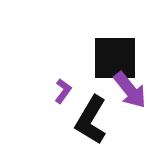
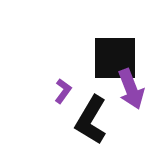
purple arrow: moved 1 px right, 1 px up; rotated 18 degrees clockwise
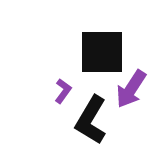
black square: moved 13 px left, 6 px up
purple arrow: rotated 54 degrees clockwise
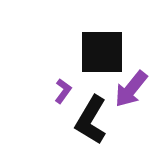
purple arrow: rotated 6 degrees clockwise
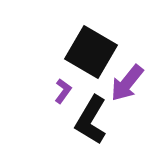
black square: moved 11 px left; rotated 30 degrees clockwise
purple arrow: moved 4 px left, 6 px up
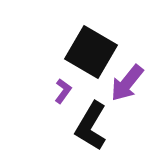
black L-shape: moved 6 px down
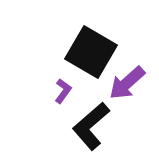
purple arrow: rotated 9 degrees clockwise
black L-shape: rotated 18 degrees clockwise
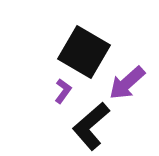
black square: moved 7 px left
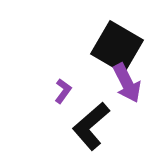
black square: moved 33 px right, 5 px up
purple arrow: rotated 75 degrees counterclockwise
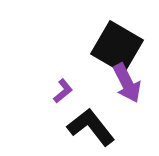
purple L-shape: rotated 15 degrees clockwise
black L-shape: moved 1 px down; rotated 93 degrees clockwise
